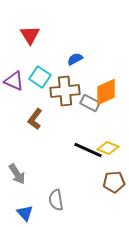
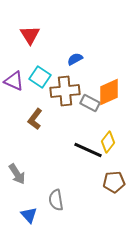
orange diamond: moved 3 px right
yellow diamond: moved 6 px up; rotated 75 degrees counterclockwise
blue triangle: moved 4 px right, 2 px down
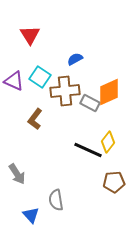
blue triangle: moved 2 px right
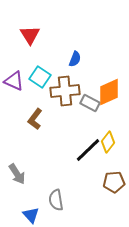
blue semicircle: rotated 140 degrees clockwise
black line: rotated 68 degrees counterclockwise
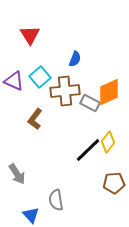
cyan square: rotated 15 degrees clockwise
brown pentagon: moved 1 px down
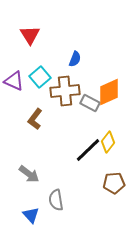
gray arrow: moved 12 px right; rotated 20 degrees counterclockwise
